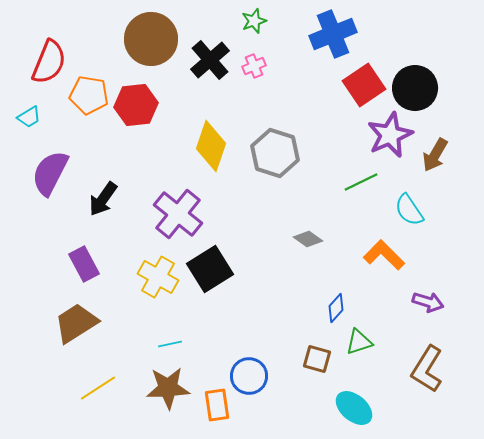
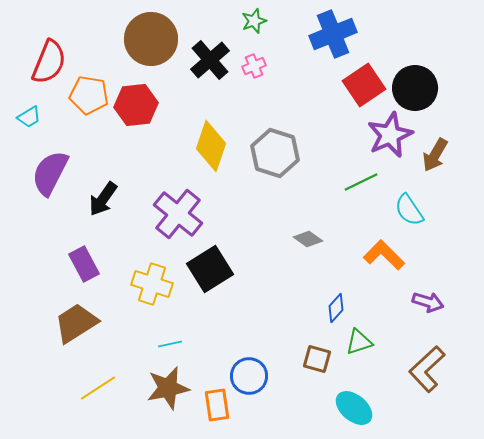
yellow cross: moved 6 px left, 7 px down; rotated 12 degrees counterclockwise
brown L-shape: rotated 15 degrees clockwise
brown star: rotated 9 degrees counterclockwise
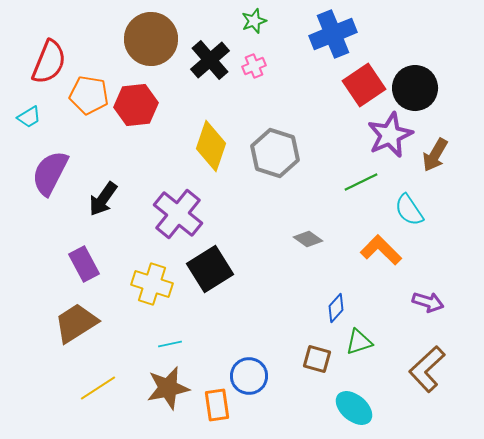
orange L-shape: moved 3 px left, 5 px up
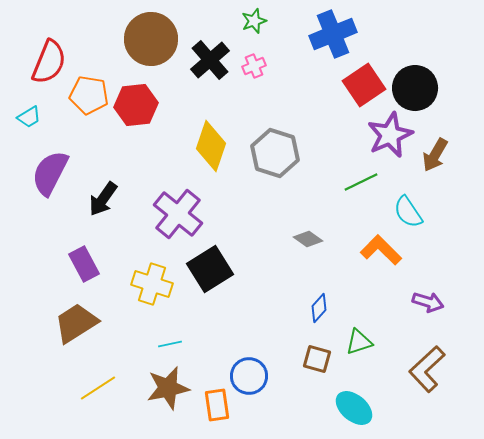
cyan semicircle: moved 1 px left, 2 px down
blue diamond: moved 17 px left
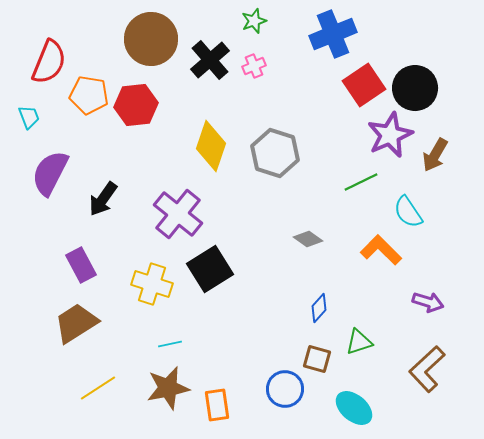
cyan trapezoid: rotated 80 degrees counterclockwise
purple rectangle: moved 3 px left, 1 px down
blue circle: moved 36 px right, 13 px down
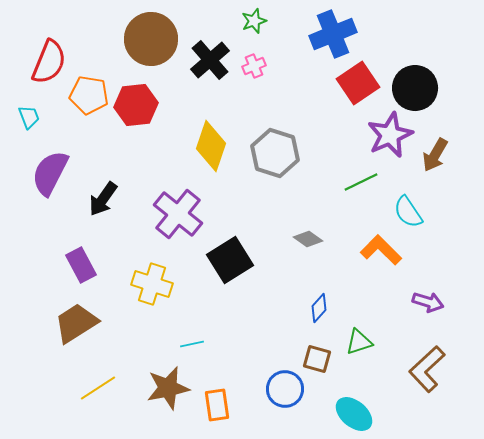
red square: moved 6 px left, 2 px up
black square: moved 20 px right, 9 px up
cyan line: moved 22 px right
cyan ellipse: moved 6 px down
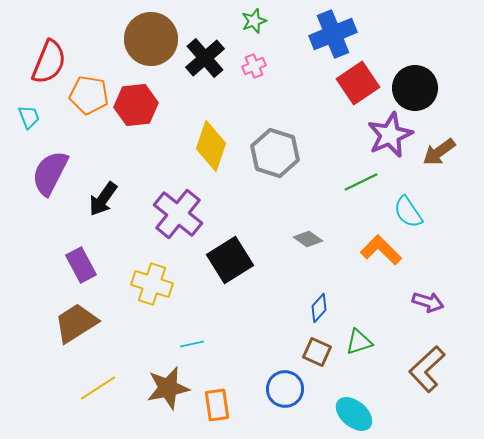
black cross: moved 5 px left, 2 px up
brown arrow: moved 4 px right, 3 px up; rotated 24 degrees clockwise
brown square: moved 7 px up; rotated 8 degrees clockwise
